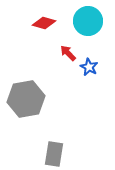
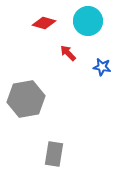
blue star: moved 13 px right; rotated 18 degrees counterclockwise
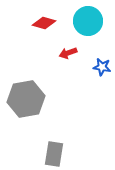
red arrow: rotated 66 degrees counterclockwise
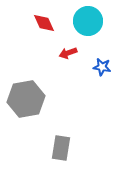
red diamond: rotated 50 degrees clockwise
gray rectangle: moved 7 px right, 6 px up
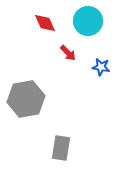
red diamond: moved 1 px right
red arrow: rotated 114 degrees counterclockwise
blue star: moved 1 px left
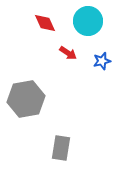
red arrow: rotated 12 degrees counterclockwise
blue star: moved 1 px right, 6 px up; rotated 24 degrees counterclockwise
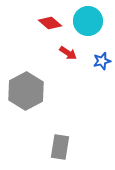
red diamond: moved 5 px right; rotated 25 degrees counterclockwise
gray hexagon: moved 8 px up; rotated 18 degrees counterclockwise
gray rectangle: moved 1 px left, 1 px up
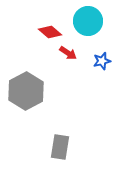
red diamond: moved 9 px down
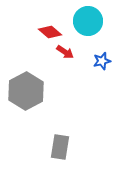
red arrow: moved 3 px left, 1 px up
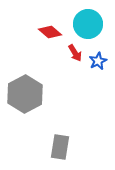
cyan circle: moved 3 px down
red arrow: moved 10 px right, 1 px down; rotated 24 degrees clockwise
blue star: moved 4 px left; rotated 12 degrees counterclockwise
gray hexagon: moved 1 px left, 3 px down
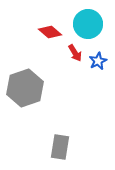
gray hexagon: moved 6 px up; rotated 9 degrees clockwise
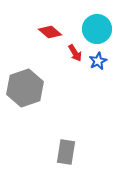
cyan circle: moved 9 px right, 5 px down
gray rectangle: moved 6 px right, 5 px down
